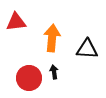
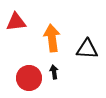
orange arrow: rotated 12 degrees counterclockwise
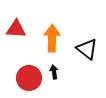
red triangle: moved 7 px down; rotated 10 degrees clockwise
orange arrow: rotated 8 degrees clockwise
black triangle: rotated 35 degrees clockwise
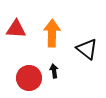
orange arrow: moved 5 px up
black arrow: moved 1 px up
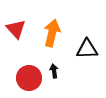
red triangle: rotated 45 degrees clockwise
orange arrow: rotated 12 degrees clockwise
black triangle: rotated 40 degrees counterclockwise
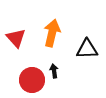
red triangle: moved 9 px down
red circle: moved 3 px right, 2 px down
